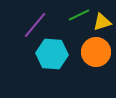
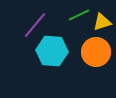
cyan hexagon: moved 3 px up
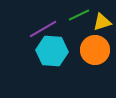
purple line: moved 8 px right, 4 px down; rotated 20 degrees clockwise
orange circle: moved 1 px left, 2 px up
